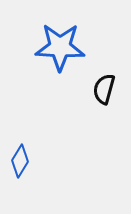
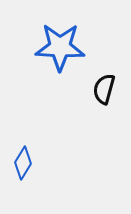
blue diamond: moved 3 px right, 2 px down
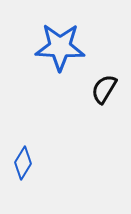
black semicircle: rotated 16 degrees clockwise
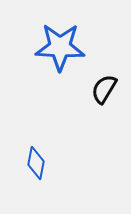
blue diamond: moved 13 px right; rotated 20 degrees counterclockwise
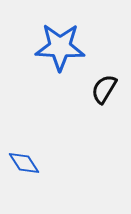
blue diamond: moved 12 px left; rotated 44 degrees counterclockwise
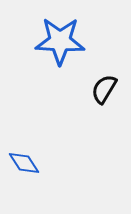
blue star: moved 6 px up
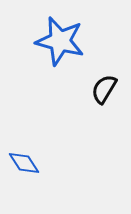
blue star: rotated 12 degrees clockwise
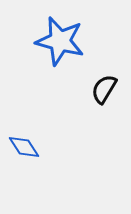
blue diamond: moved 16 px up
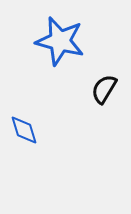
blue diamond: moved 17 px up; rotated 16 degrees clockwise
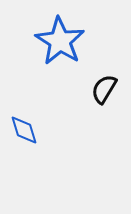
blue star: rotated 18 degrees clockwise
